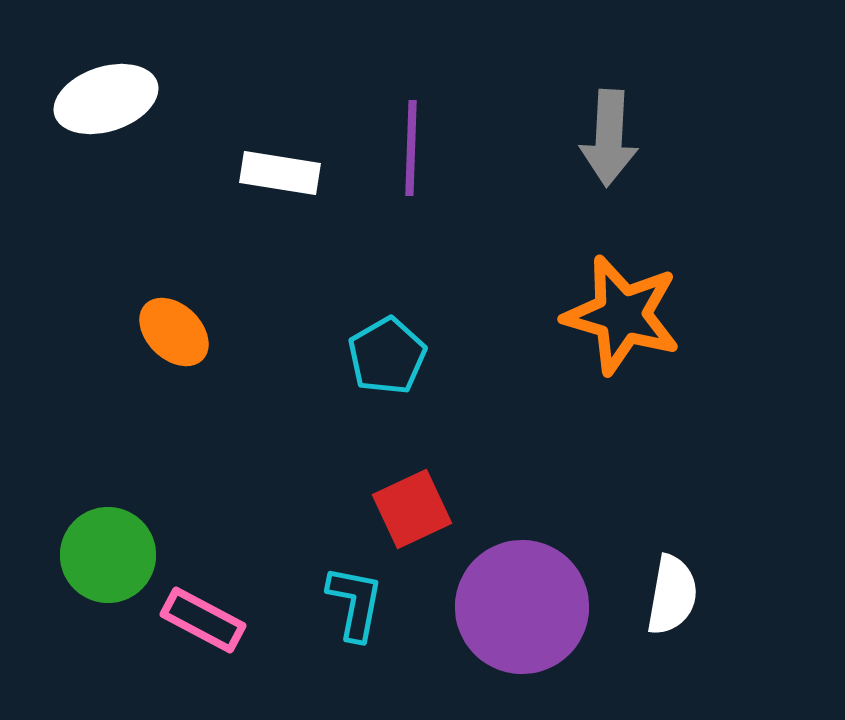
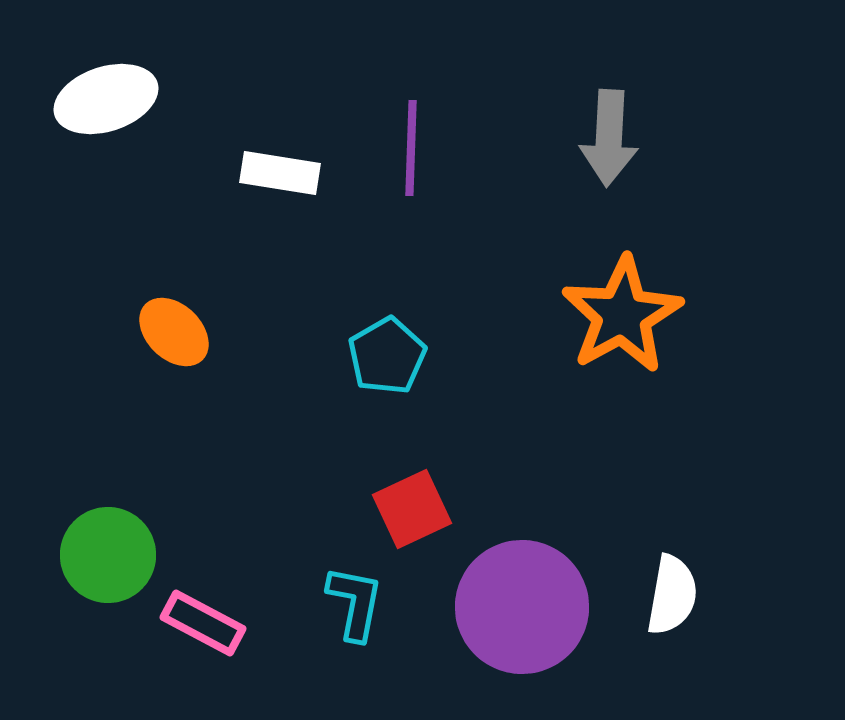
orange star: rotated 27 degrees clockwise
pink rectangle: moved 3 px down
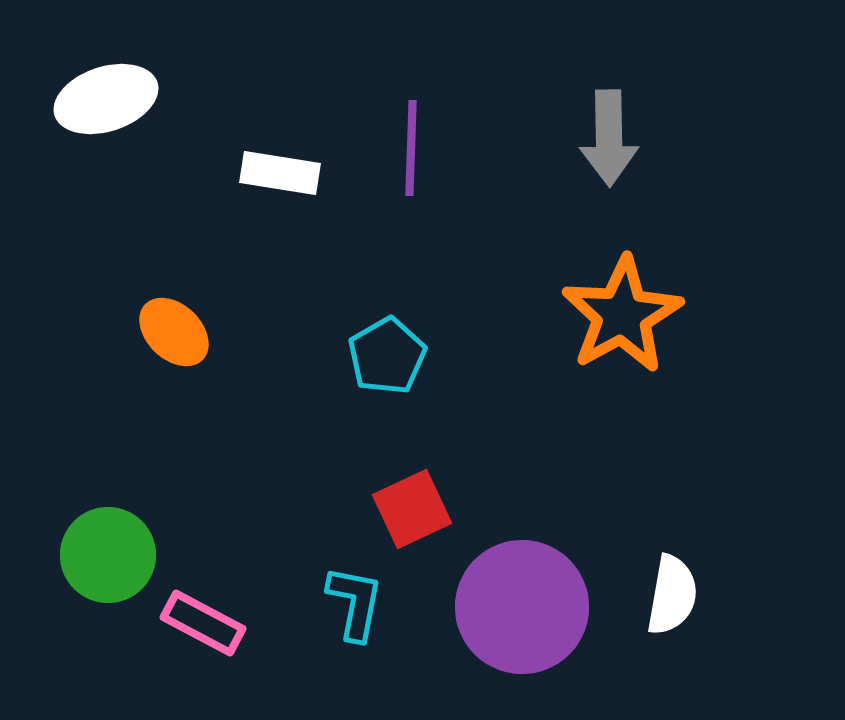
gray arrow: rotated 4 degrees counterclockwise
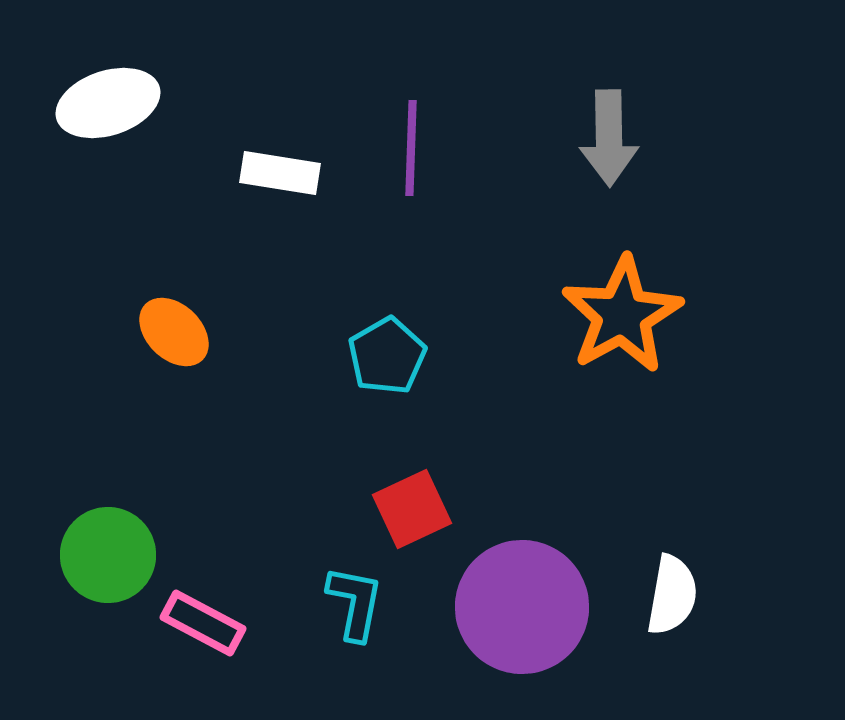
white ellipse: moved 2 px right, 4 px down
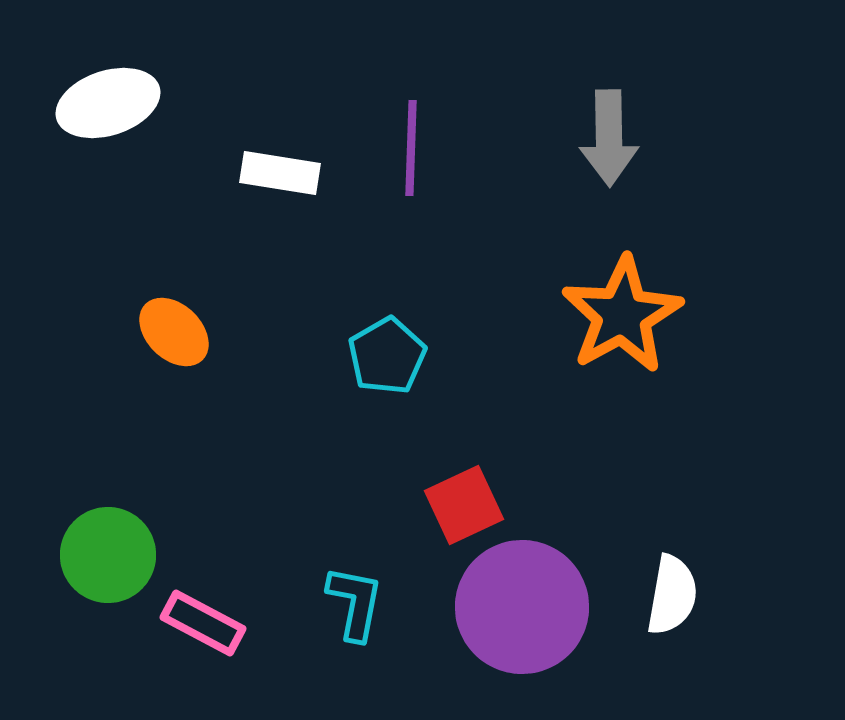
red square: moved 52 px right, 4 px up
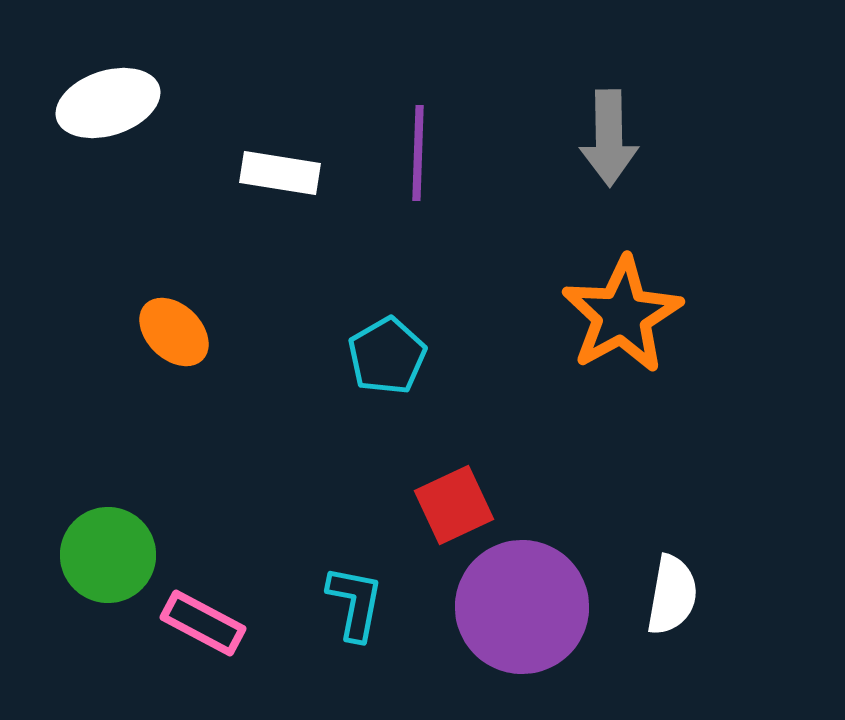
purple line: moved 7 px right, 5 px down
red square: moved 10 px left
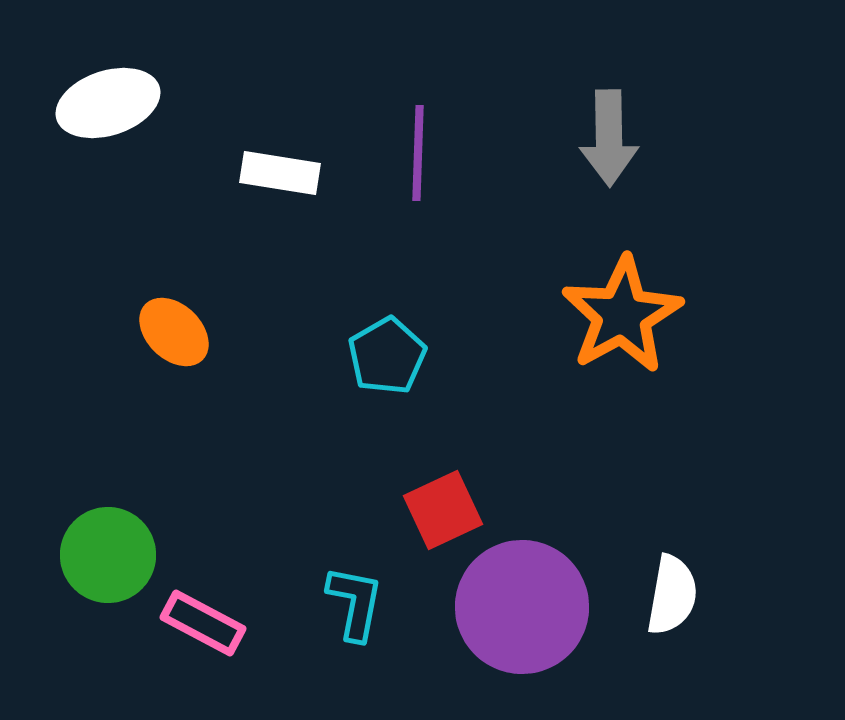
red square: moved 11 px left, 5 px down
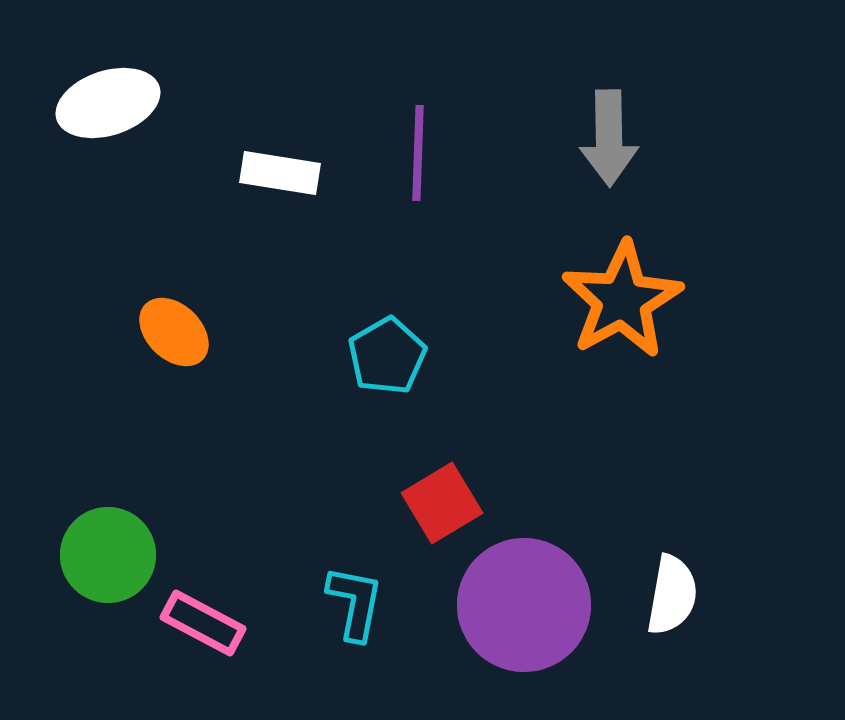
orange star: moved 15 px up
red square: moved 1 px left, 7 px up; rotated 6 degrees counterclockwise
purple circle: moved 2 px right, 2 px up
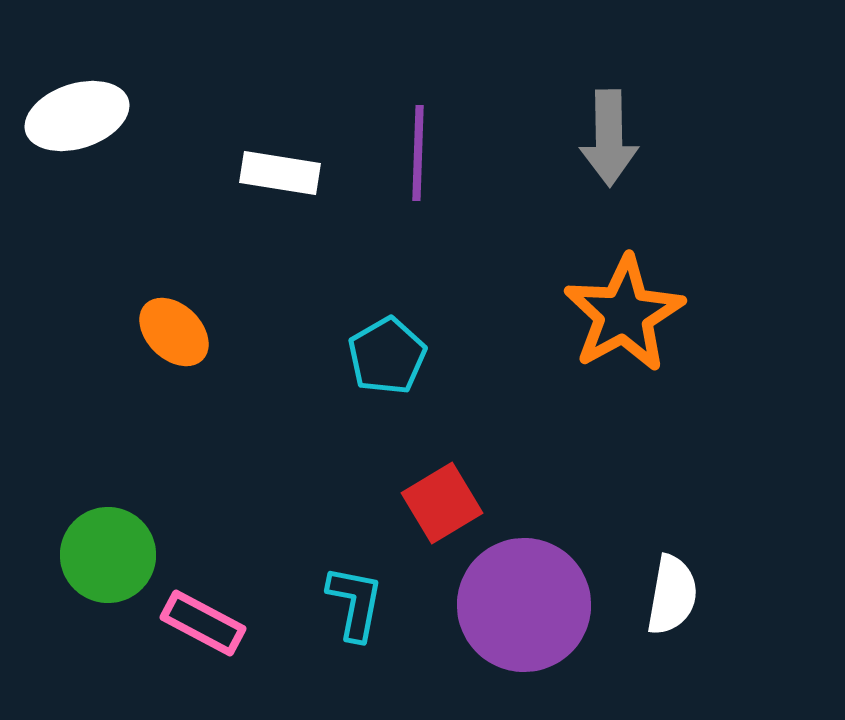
white ellipse: moved 31 px left, 13 px down
orange star: moved 2 px right, 14 px down
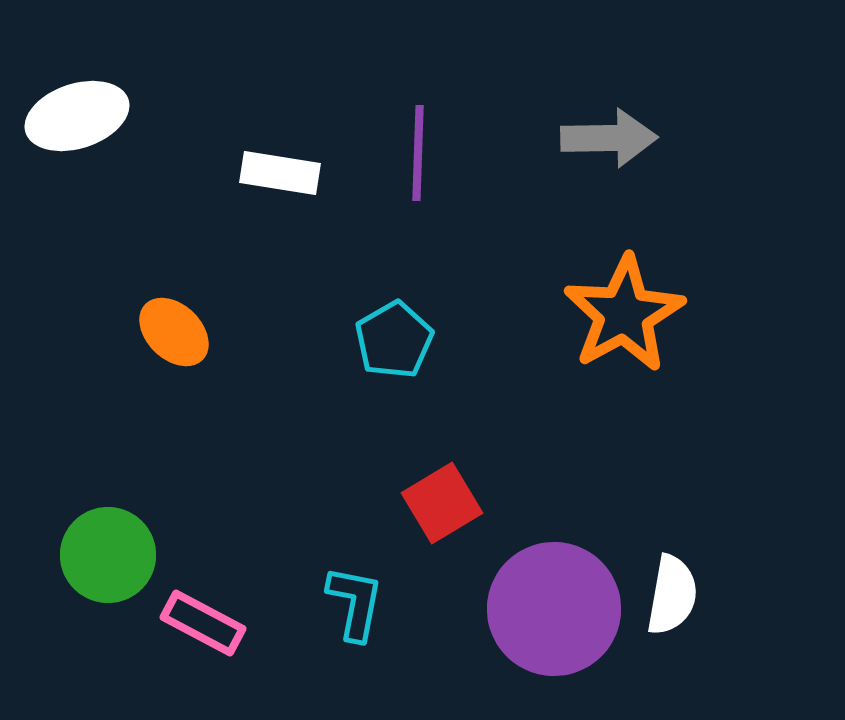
gray arrow: rotated 90 degrees counterclockwise
cyan pentagon: moved 7 px right, 16 px up
purple circle: moved 30 px right, 4 px down
